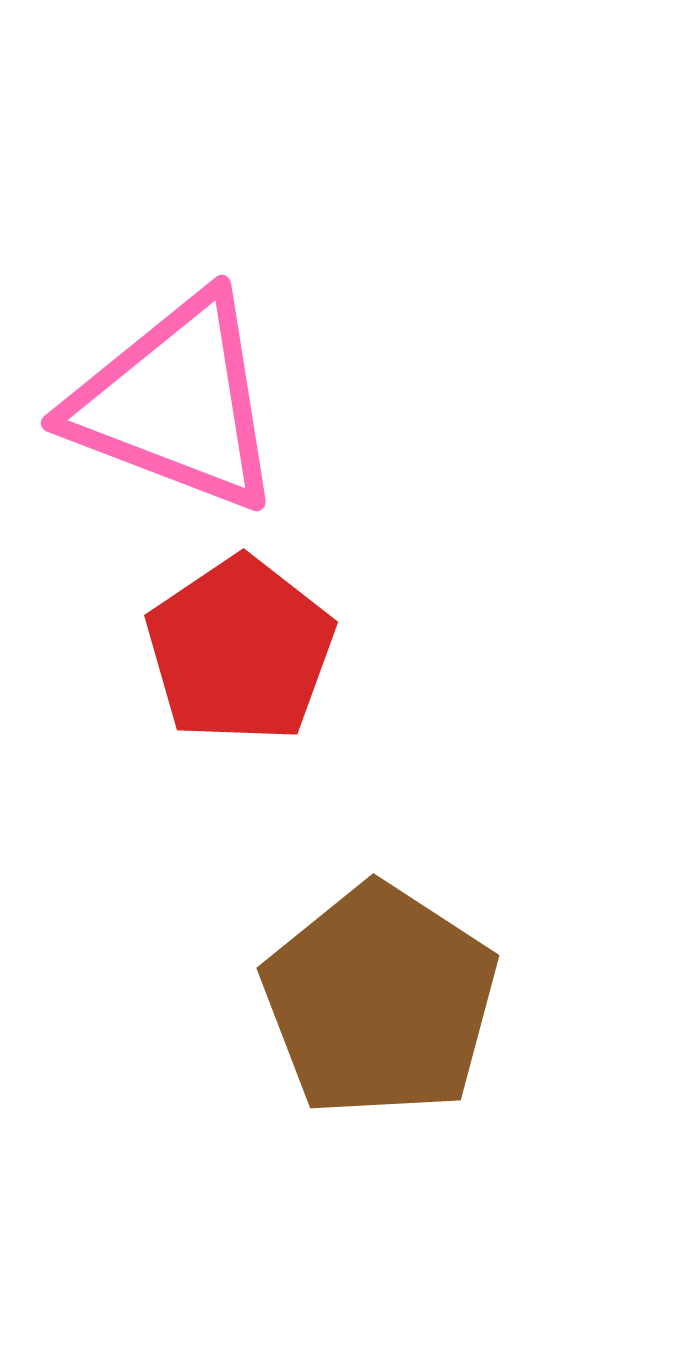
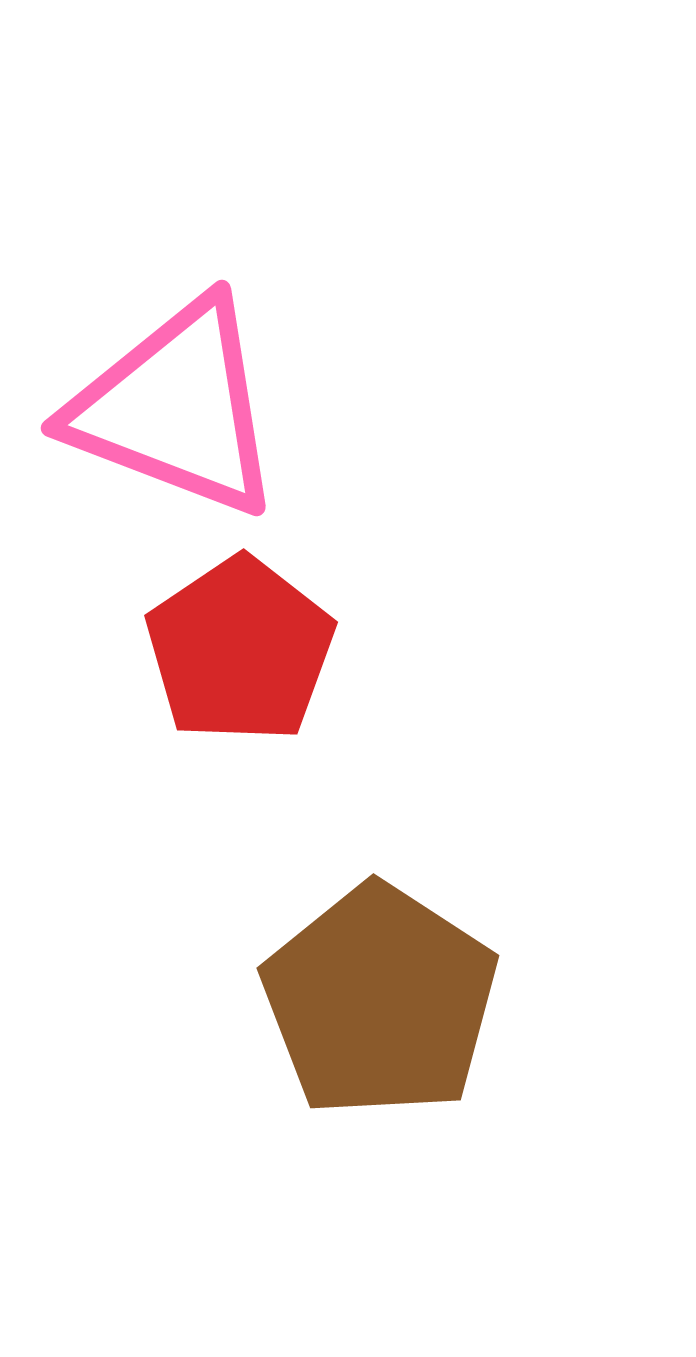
pink triangle: moved 5 px down
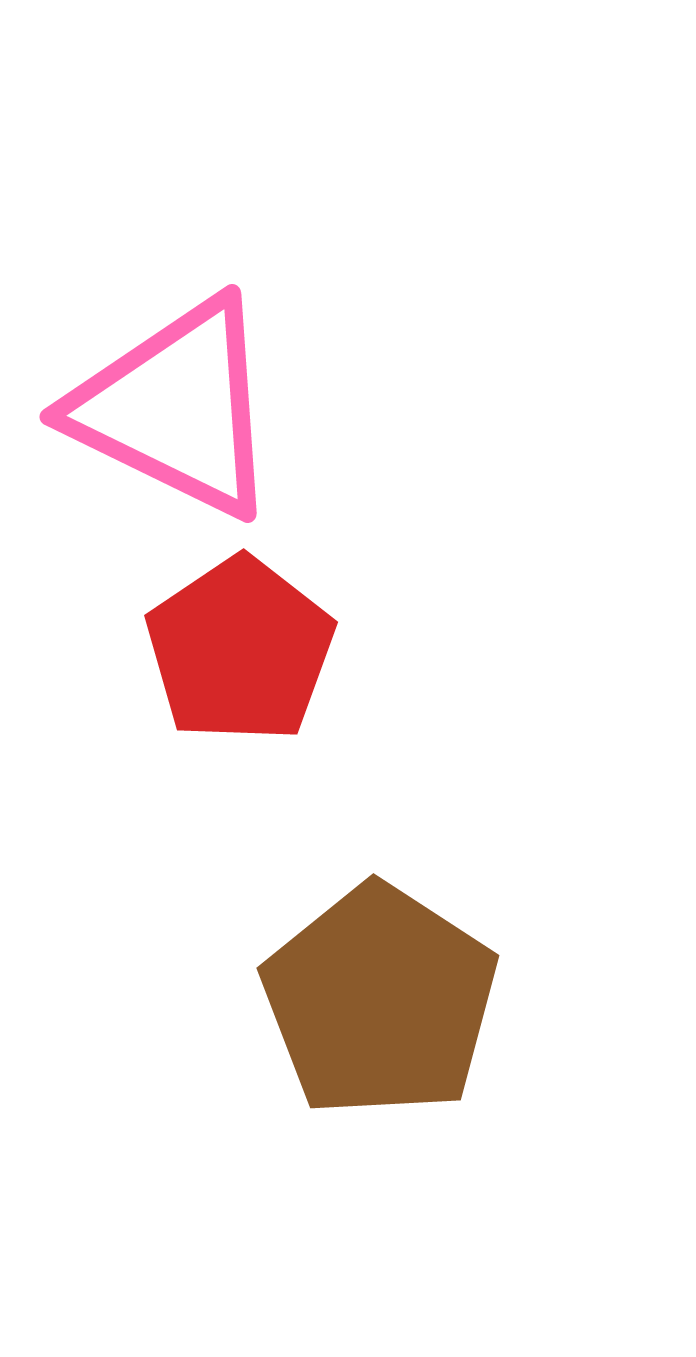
pink triangle: rotated 5 degrees clockwise
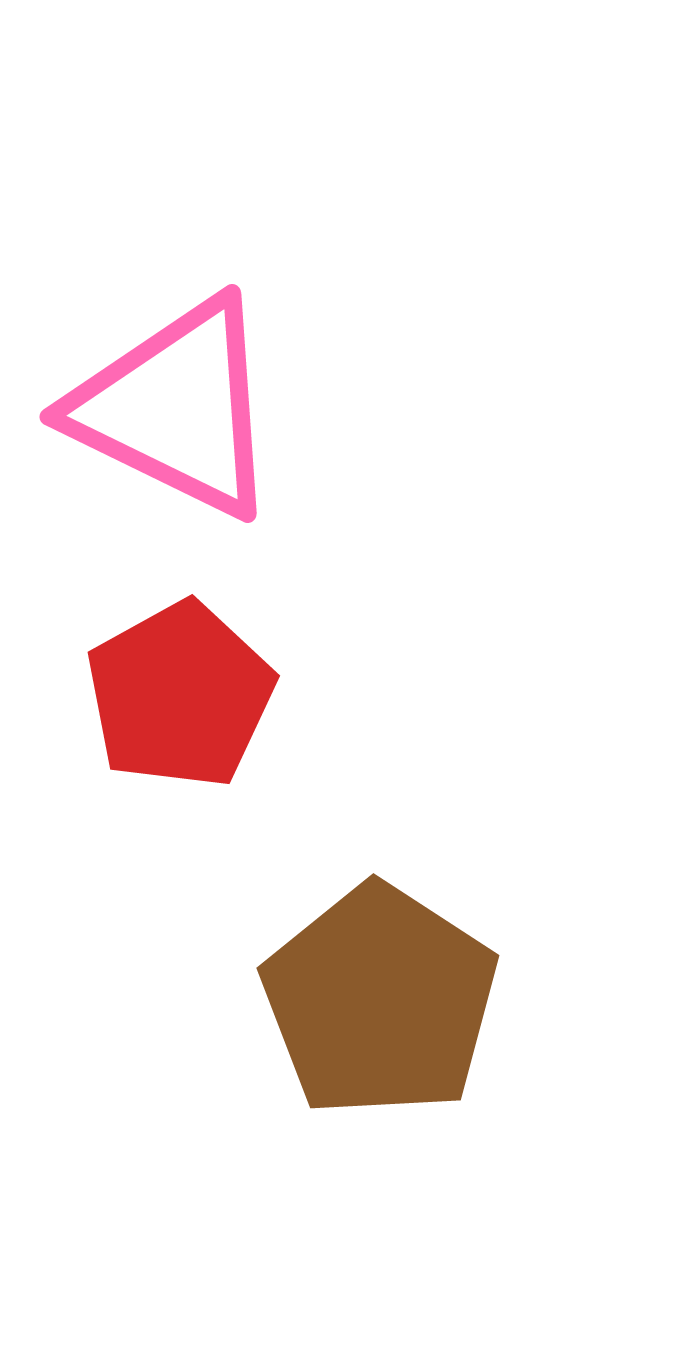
red pentagon: moved 60 px left, 45 px down; rotated 5 degrees clockwise
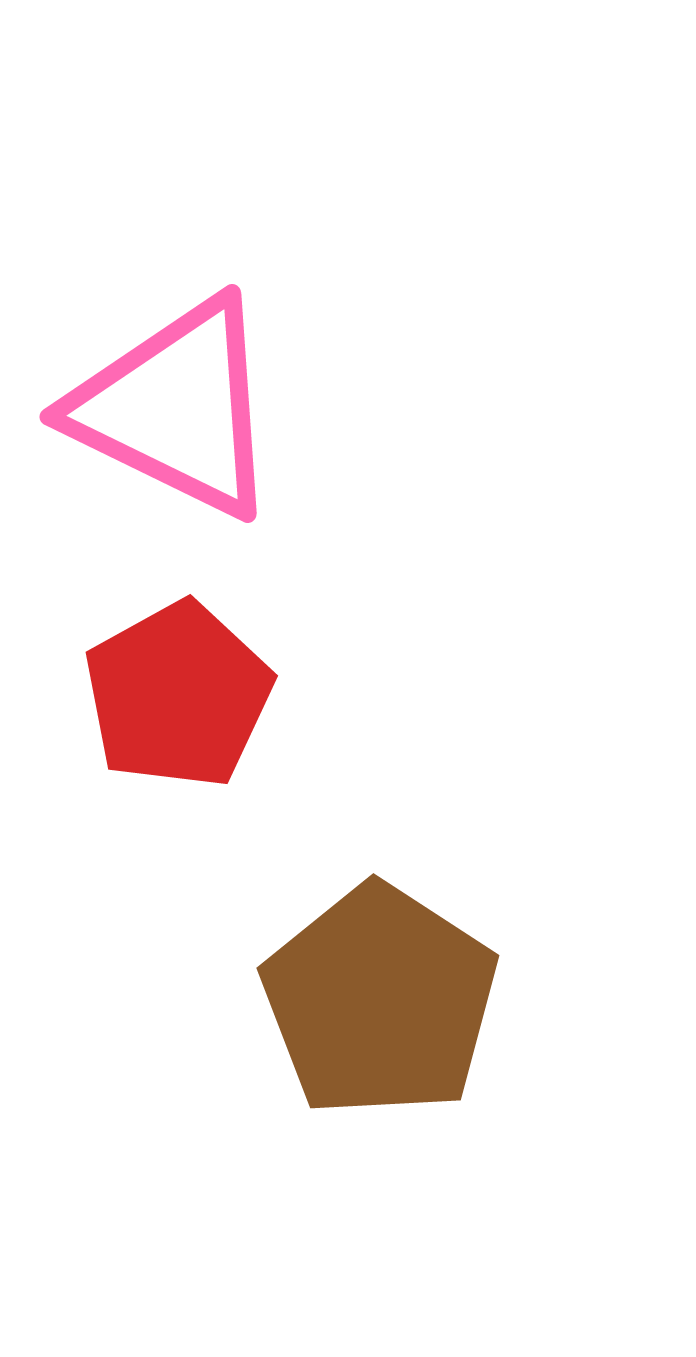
red pentagon: moved 2 px left
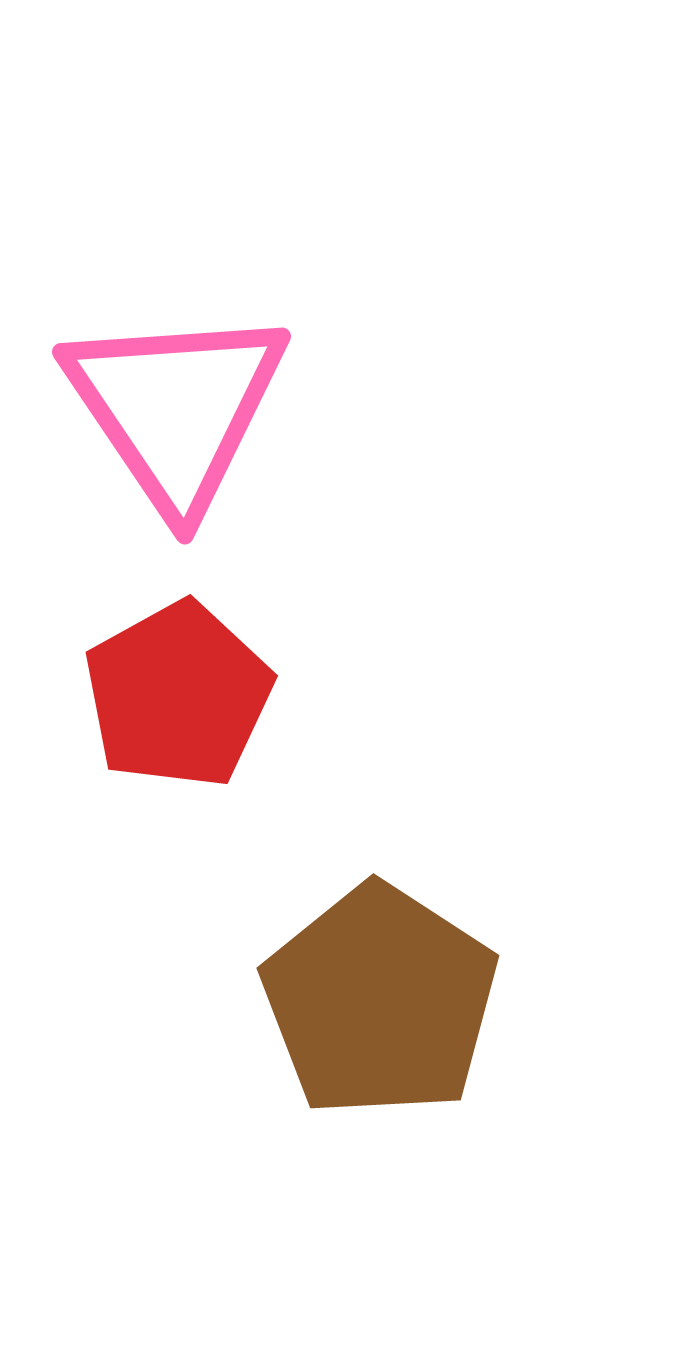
pink triangle: rotated 30 degrees clockwise
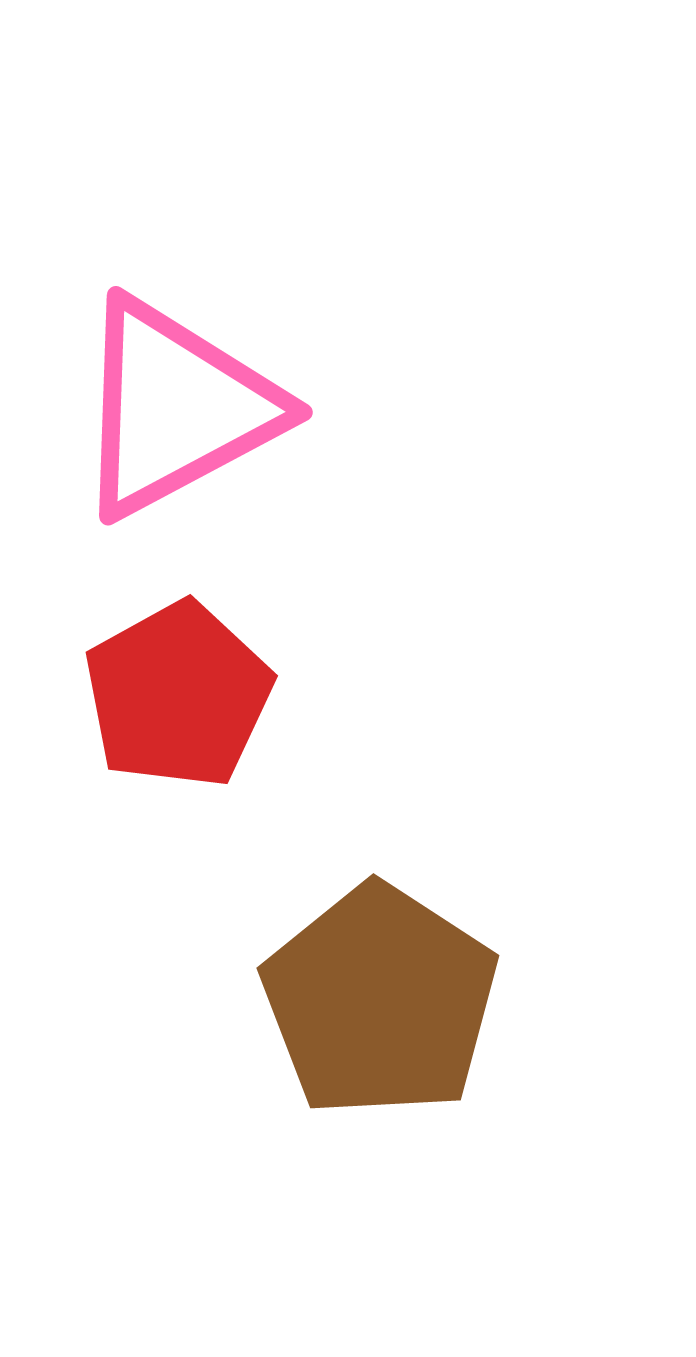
pink triangle: rotated 36 degrees clockwise
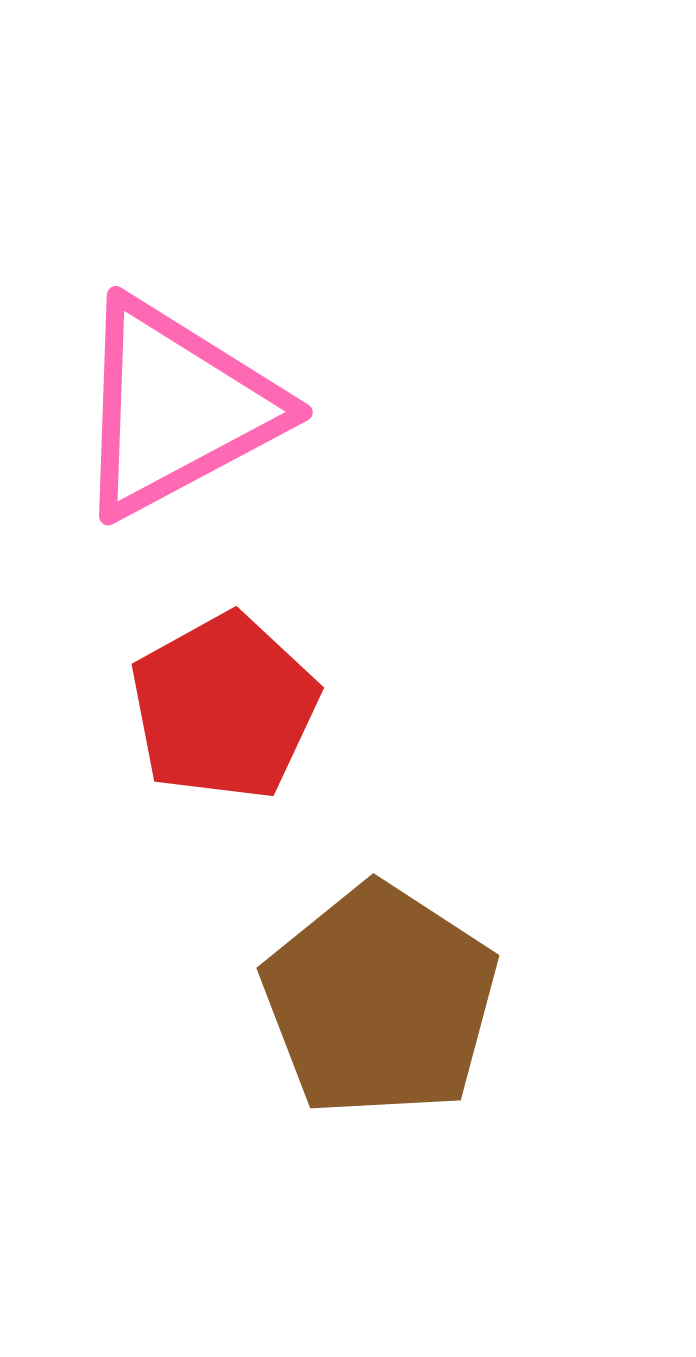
red pentagon: moved 46 px right, 12 px down
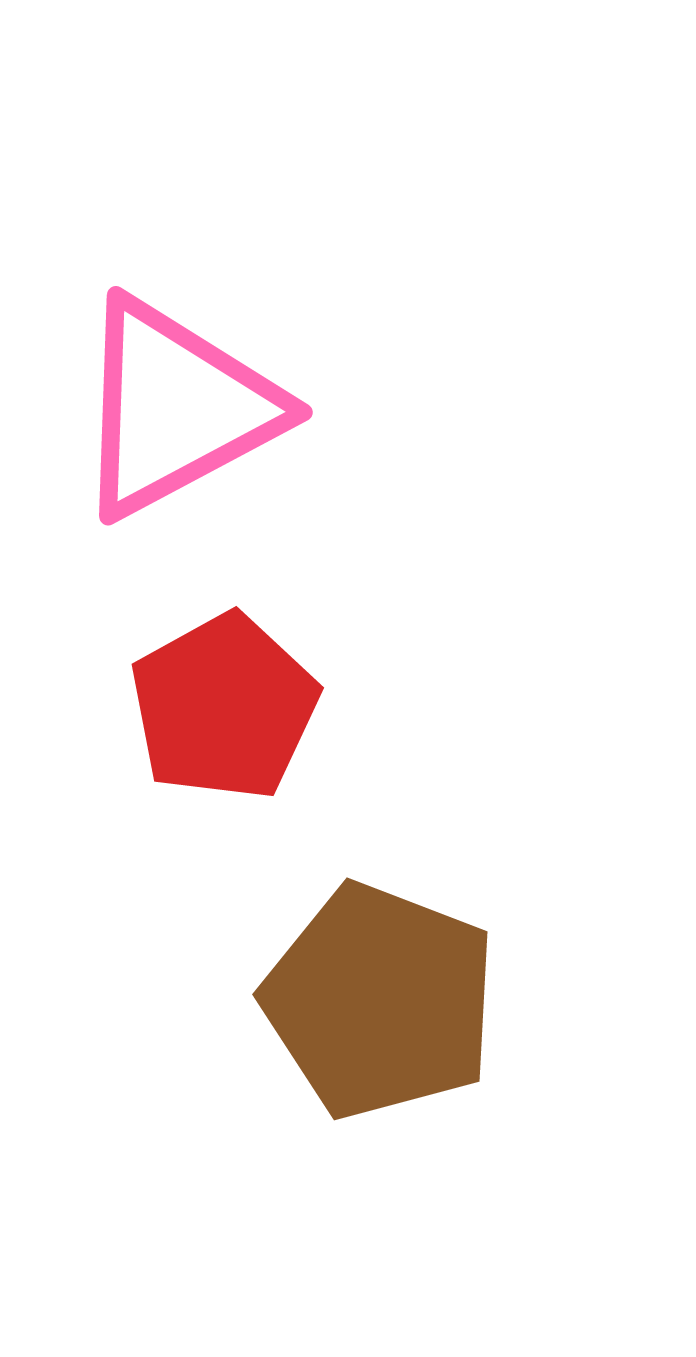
brown pentagon: rotated 12 degrees counterclockwise
